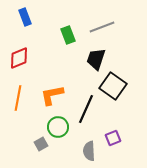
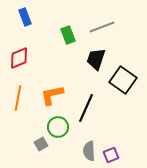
black square: moved 10 px right, 6 px up
black line: moved 1 px up
purple square: moved 2 px left, 17 px down
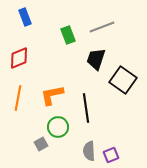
black line: rotated 32 degrees counterclockwise
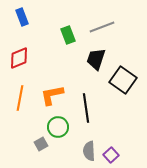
blue rectangle: moved 3 px left
orange line: moved 2 px right
purple square: rotated 21 degrees counterclockwise
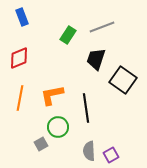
green rectangle: rotated 54 degrees clockwise
purple square: rotated 14 degrees clockwise
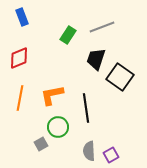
black square: moved 3 px left, 3 px up
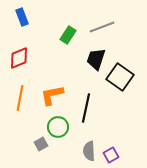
black line: rotated 20 degrees clockwise
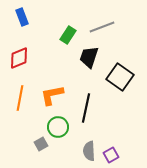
black trapezoid: moved 7 px left, 2 px up
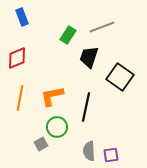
red diamond: moved 2 px left
orange L-shape: moved 1 px down
black line: moved 1 px up
green circle: moved 1 px left
purple square: rotated 21 degrees clockwise
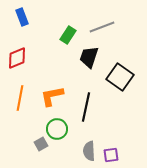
green circle: moved 2 px down
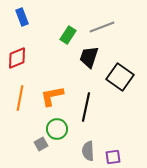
gray semicircle: moved 1 px left
purple square: moved 2 px right, 2 px down
